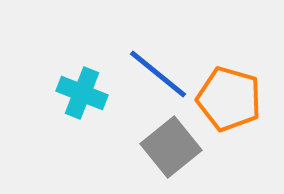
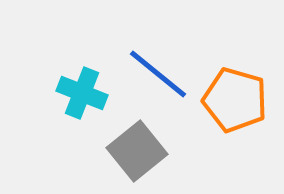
orange pentagon: moved 6 px right, 1 px down
gray square: moved 34 px left, 4 px down
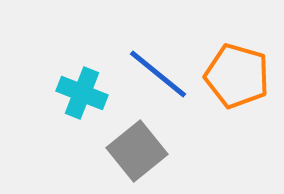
orange pentagon: moved 2 px right, 24 px up
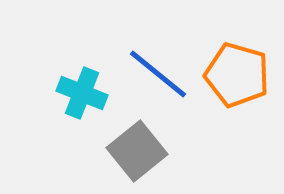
orange pentagon: moved 1 px up
